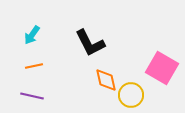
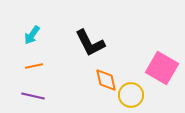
purple line: moved 1 px right
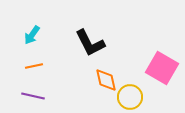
yellow circle: moved 1 px left, 2 px down
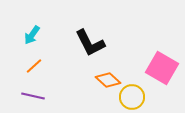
orange line: rotated 30 degrees counterclockwise
orange diamond: moved 2 px right; rotated 35 degrees counterclockwise
yellow circle: moved 2 px right
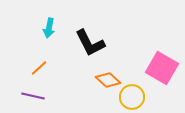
cyan arrow: moved 17 px right, 7 px up; rotated 24 degrees counterclockwise
orange line: moved 5 px right, 2 px down
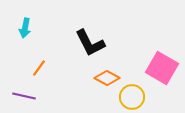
cyan arrow: moved 24 px left
orange line: rotated 12 degrees counterclockwise
orange diamond: moved 1 px left, 2 px up; rotated 15 degrees counterclockwise
purple line: moved 9 px left
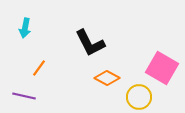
yellow circle: moved 7 px right
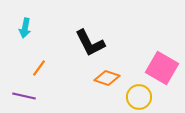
orange diamond: rotated 10 degrees counterclockwise
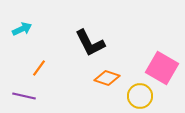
cyan arrow: moved 3 px left, 1 px down; rotated 126 degrees counterclockwise
yellow circle: moved 1 px right, 1 px up
